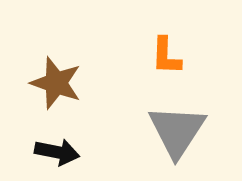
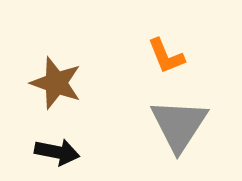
orange L-shape: rotated 24 degrees counterclockwise
gray triangle: moved 2 px right, 6 px up
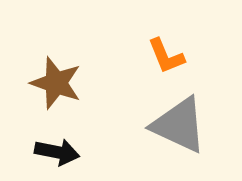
gray triangle: rotated 38 degrees counterclockwise
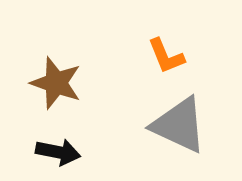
black arrow: moved 1 px right
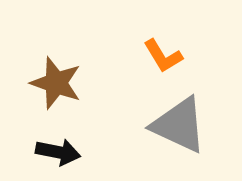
orange L-shape: moved 3 px left; rotated 9 degrees counterclockwise
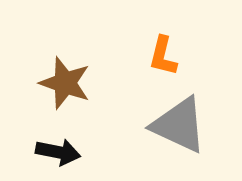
orange L-shape: rotated 45 degrees clockwise
brown star: moved 9 px right
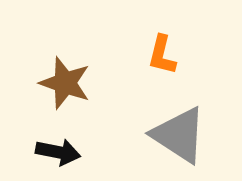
orange L-shape: moved 1 px left, 1 px up
gray triangle: moved 10 px down; rotated 8 degrees clockwise
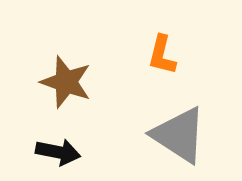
brown star: moved 1 px right, 1 px up
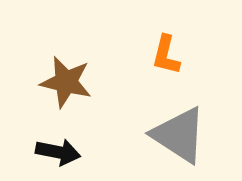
orange L-shape: moved 4 px right
brown star: rotated 6 degrees counterclockwise
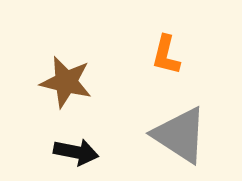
gray triangle: moved 1 px right
black arrow: moved 18 px right
